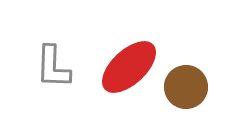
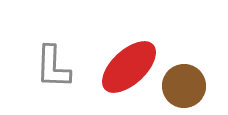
brown circle: moved 2 px left, 1 px up
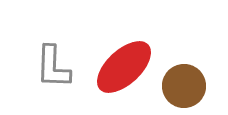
red ellipse: moved 5 px left
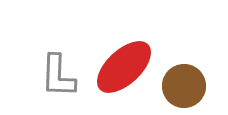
gray L-shape: moved 5 px right, 9 px down
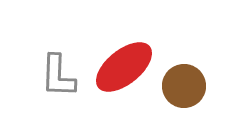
red ellipse: rotated 4 degrees clockwise
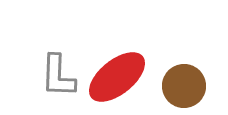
red ellipse: moved 7 px left, 10 px down
